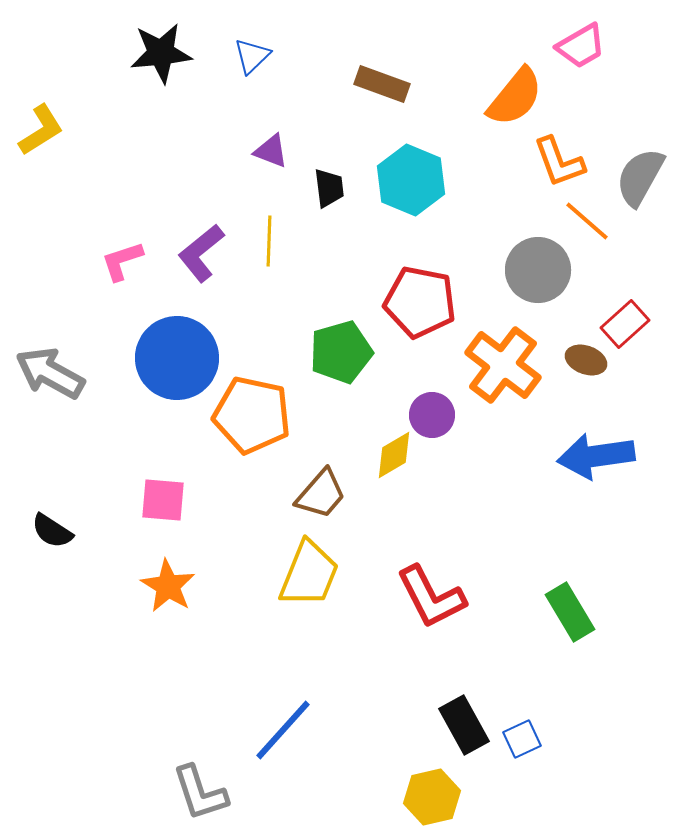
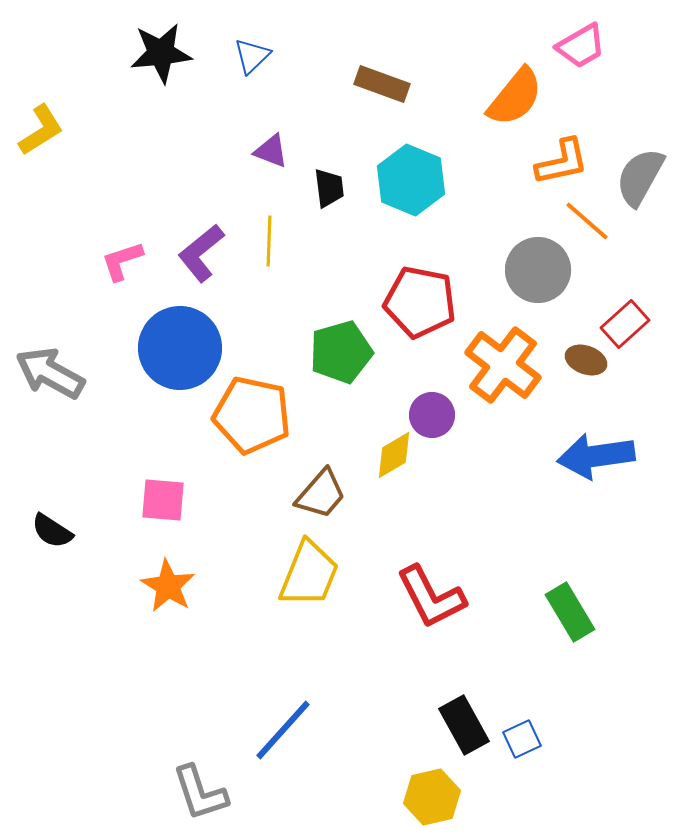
orange L-shape: moved 3 px right; rotated 82 degrees counterclockwise
blue circle: moved 3 px right, 10 px up
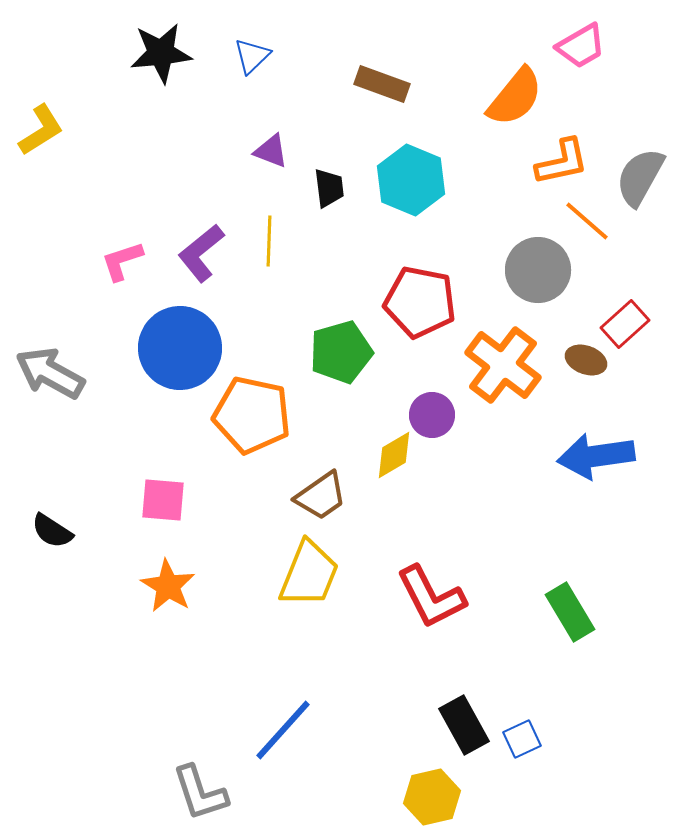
brown trapezoid: moved 2 px down; rotated 14 degrees clockwise
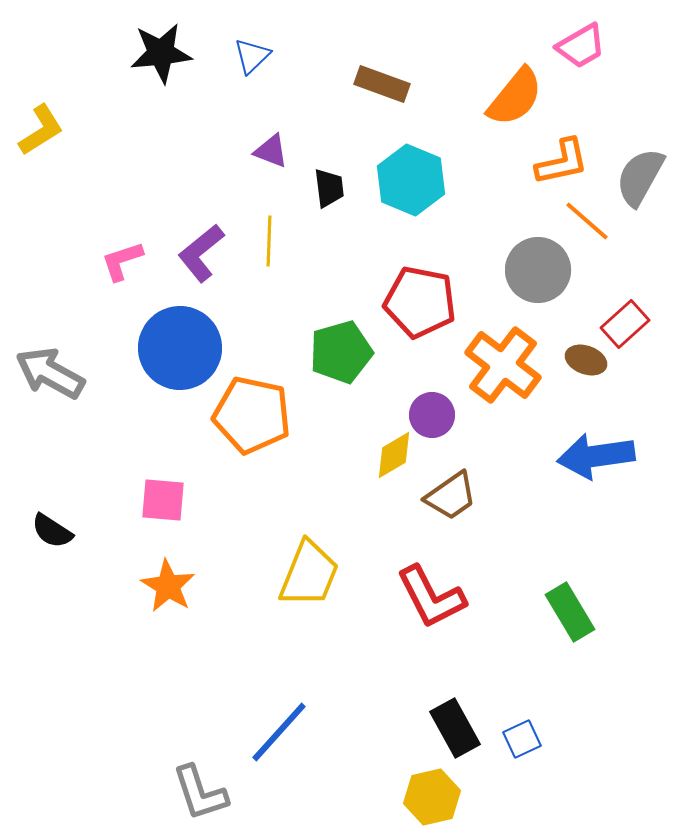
brown trapezoid: moved 130 px right
black rectangle: moved 9 px left, 3 px down
blue line: moved 4 px left, 2 px down
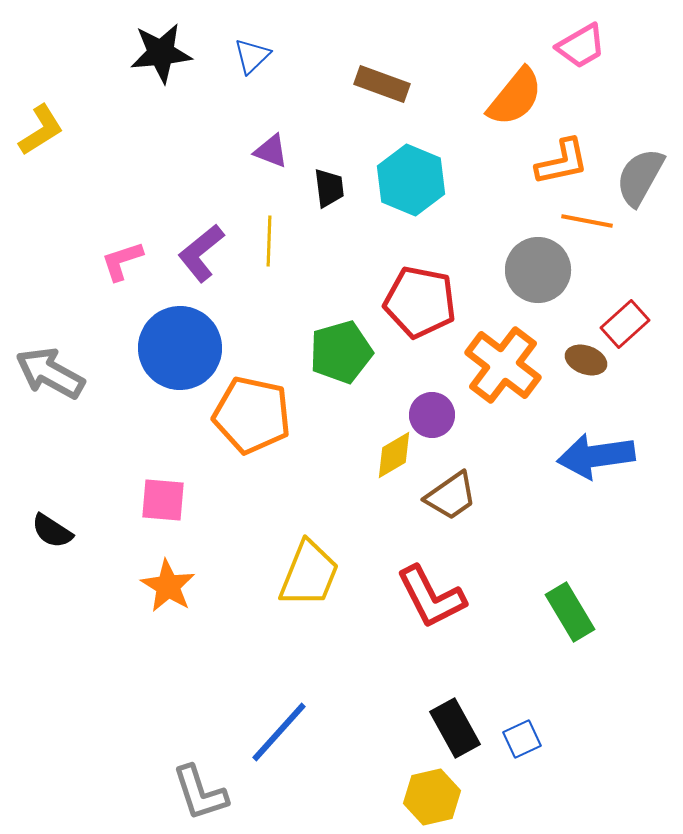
orange line: rotated 30 degrees counterclockwise
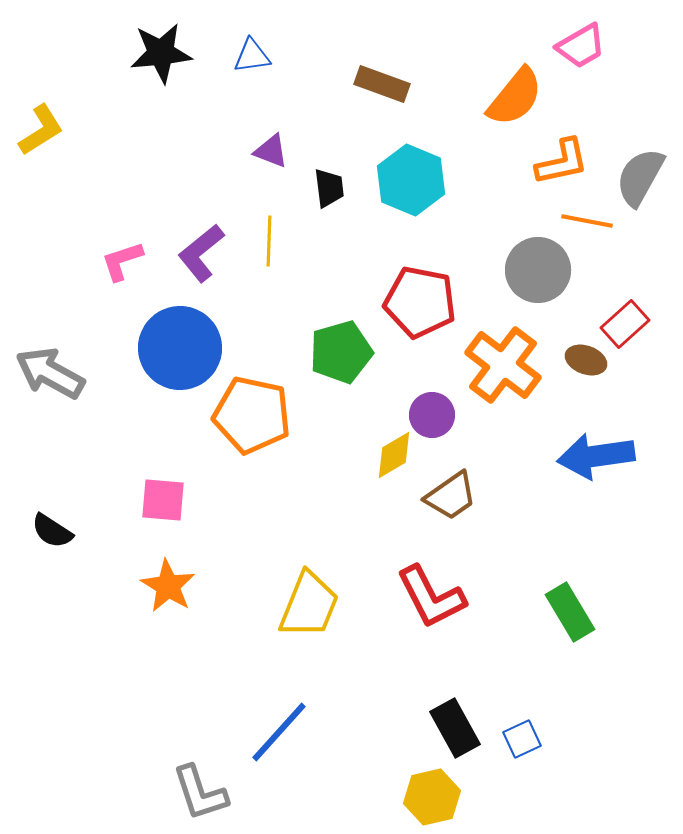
blue triangle: rotated 36 degrees clockwise
yellow trapezoid: moved 31 px down
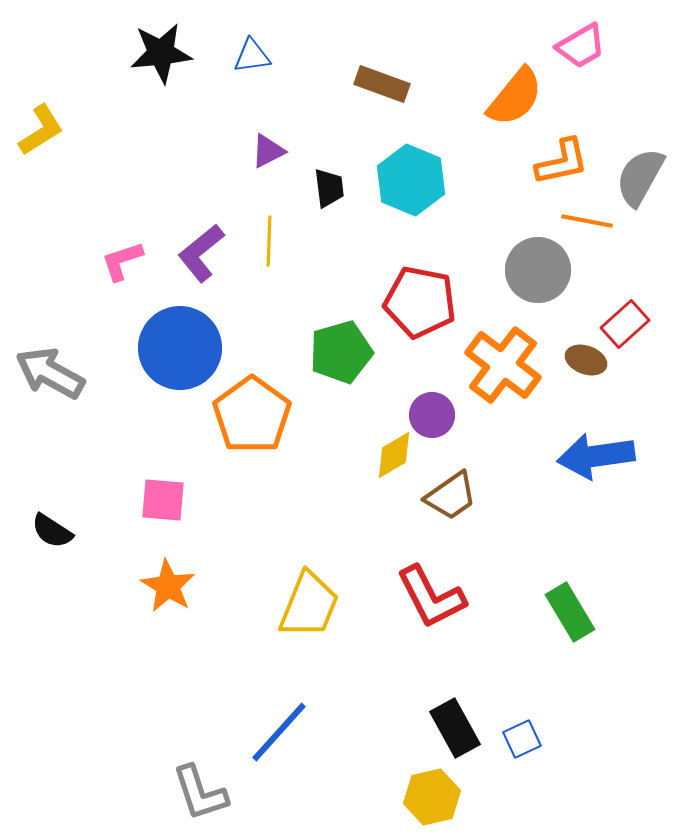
purple triangle: moved 3 px left; rotated 48 degrees counterclockwise
orange pentagon: rotated 24 degrees clockwise
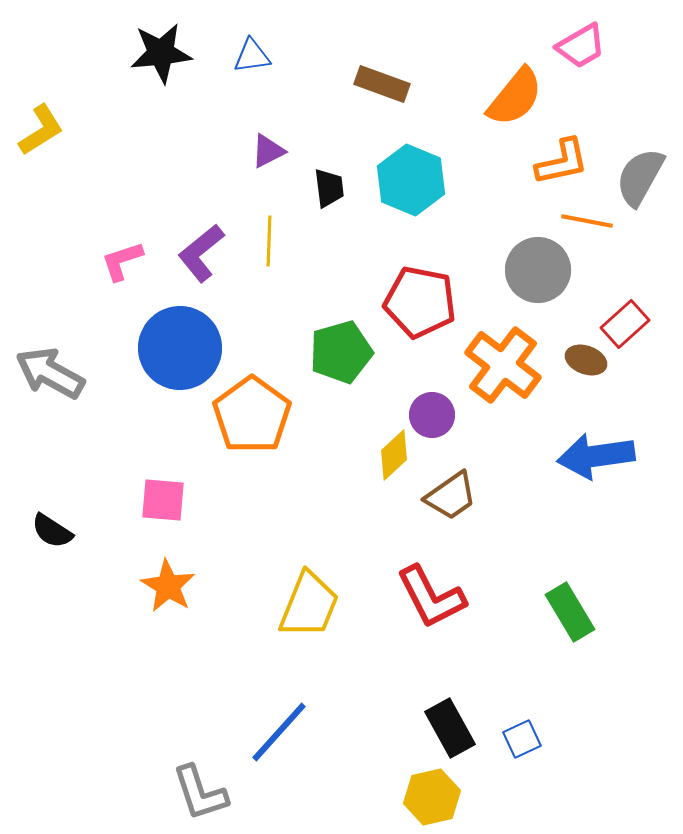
yellow diamond: rotated 12 degrees counterclockwise
black rectangle: moved 5 px left
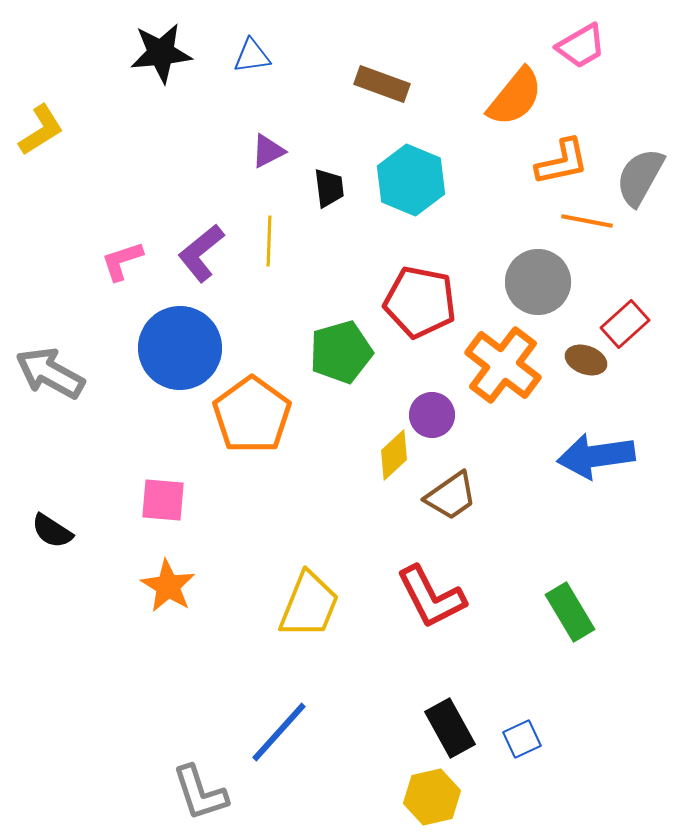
gray circle: moved 12 px down
